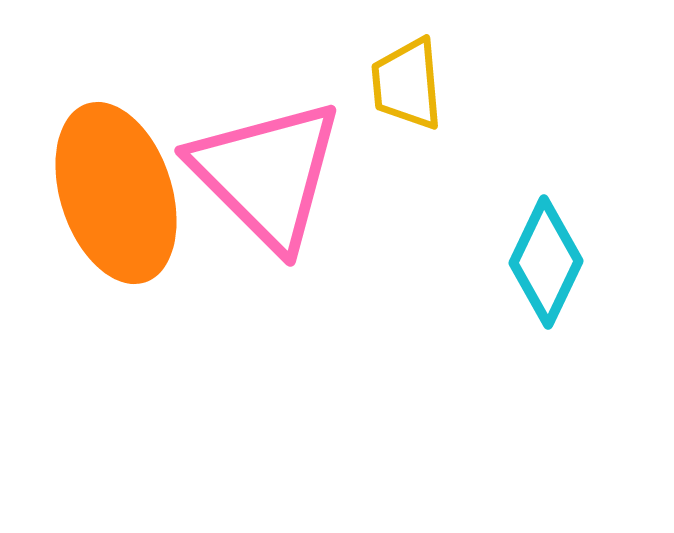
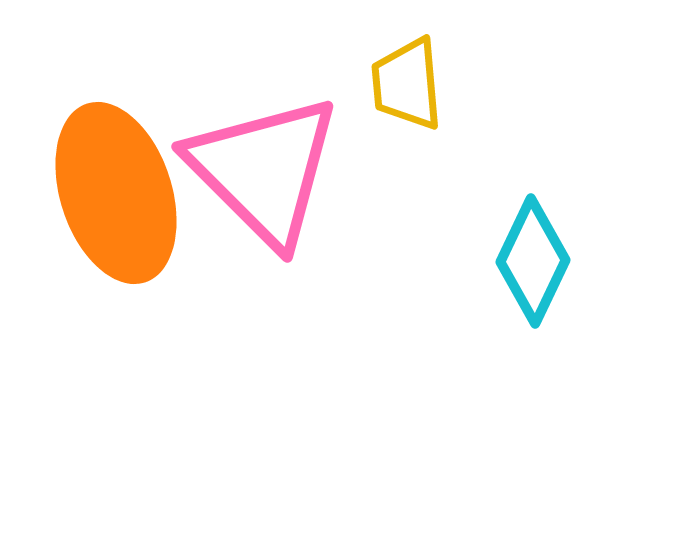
pink triangle: moved 3 px left, 4 px up
cyan diamond: moved 13 px left, 1 px up
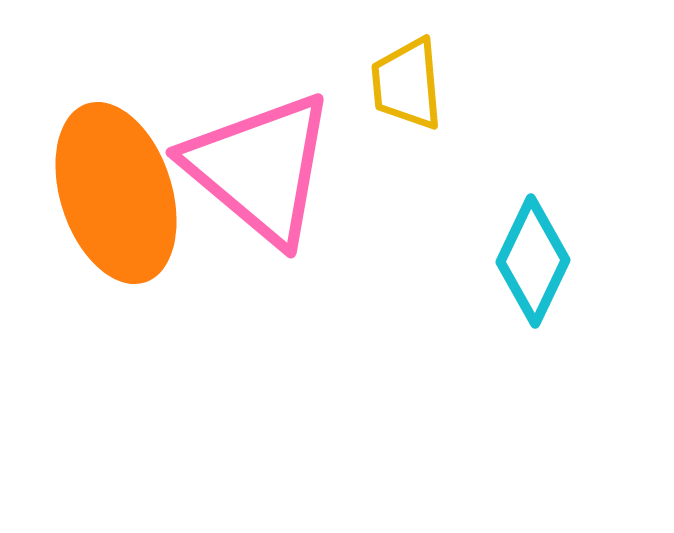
pink triangle: moved 4 px left, 2 px up; rotated 5 degrees counterclockwise
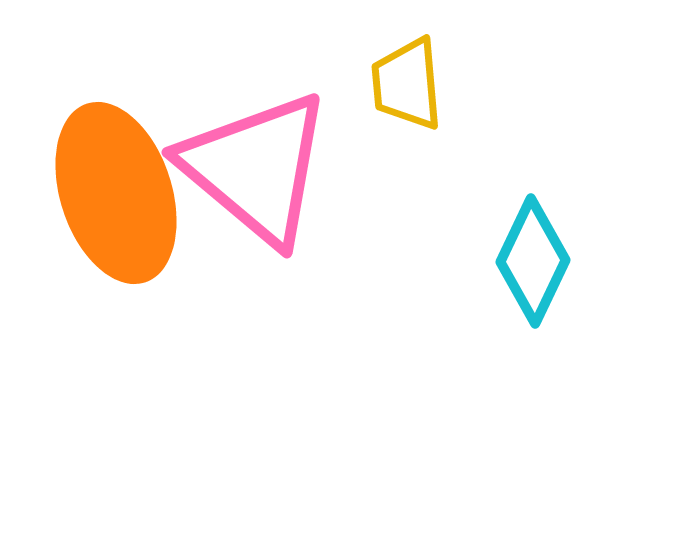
pink triangle: moved 4 px left
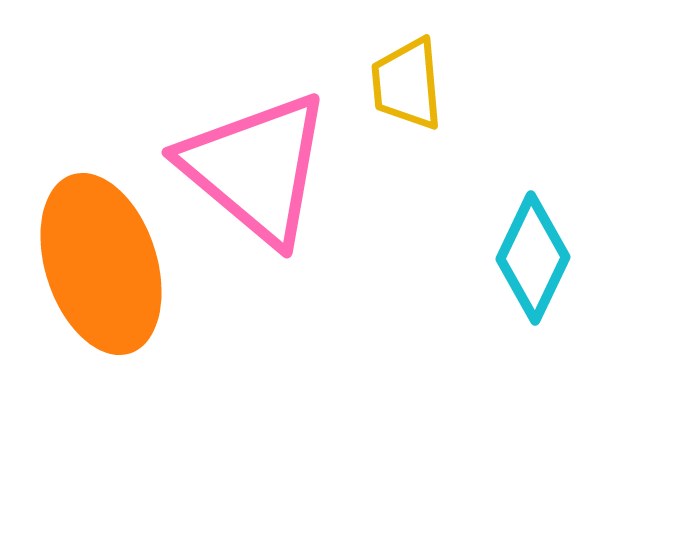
orange ellipse: moved 15 px left, 71 px down
cyan diamond: moved 3 px up
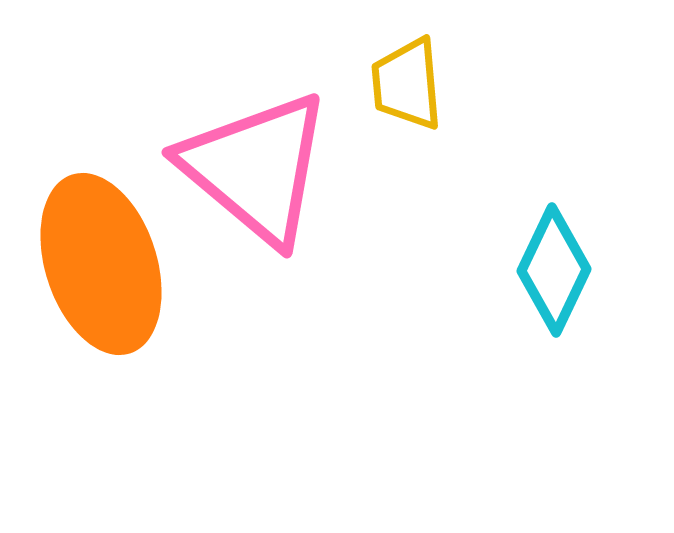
cyan diamond: moved 21 px right, 12 px down
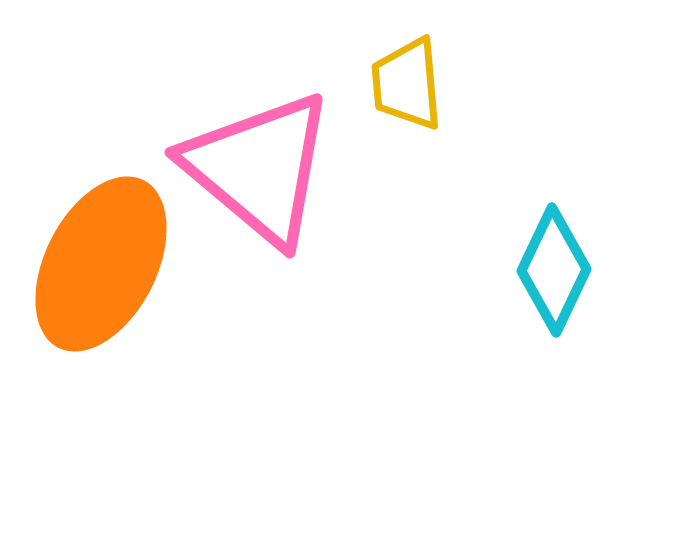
pink triangle: moved 3 px right
orange ellipse: rotated 45 degrees clockwise
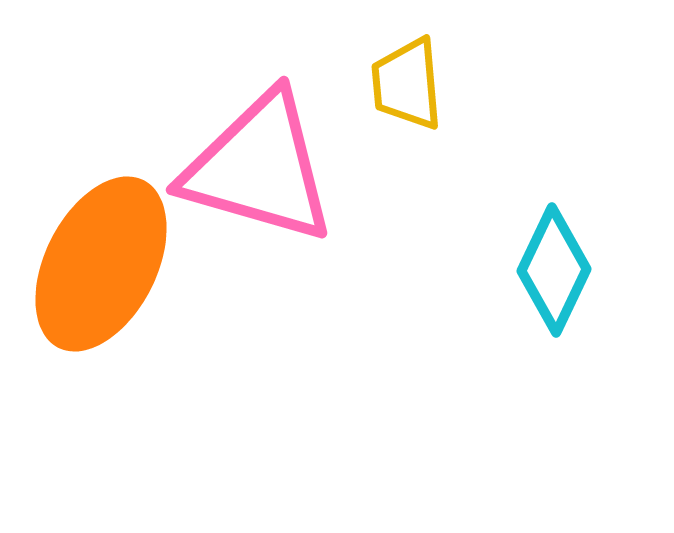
pink triangle: rotated 24 degrees counterclockwise
